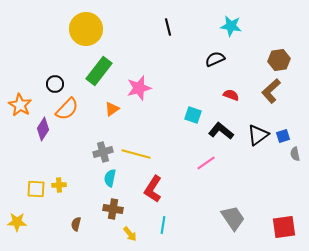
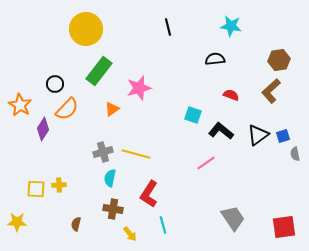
black semicircle: rotated 18 degrees clockwise
red L-shape: moved 4 px left, 5 px down
cyan line: rotated 24 degrees counterclockwise
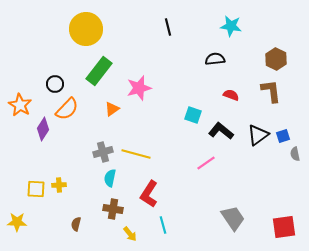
brown hexagon: moved 3 px left, 1 px up; rotated 25 degrees counterclockwise
brown L-shape: rotated 125 degrees clockwise
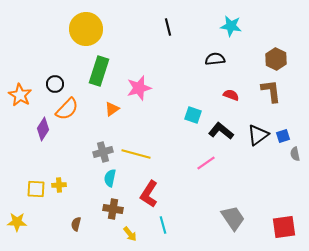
green rectangle: rotated 20 degrees counterclockwise
orange star: moved 10 px up
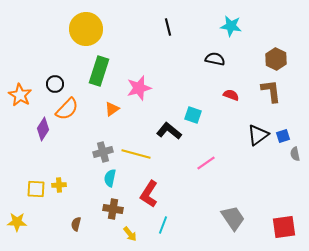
black semicircle: rotated 18 degrees clockwise
black L-shape: moved 52 px left
cyan line: rotated 36 degrees clockwise
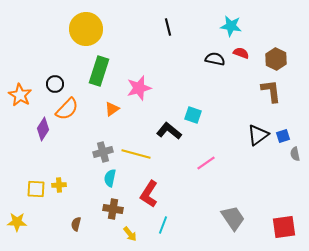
red semicircle: moved 10 px right, 42 px up
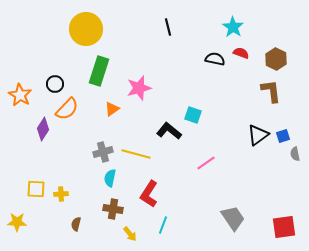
cyan star: moved 2 px right, 1 px down; rotated 25 degrees clockwise
yellow cross: moved 2 px right, 9 px down
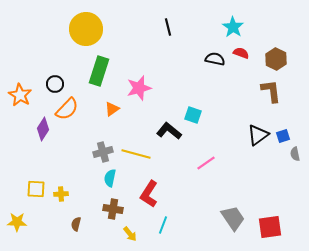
red square: moved 14 px left
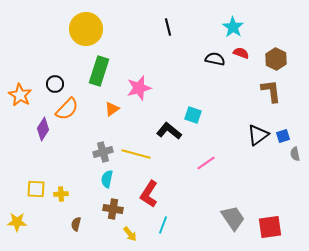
cyan semicircle: moved 3 px left, 1 px down
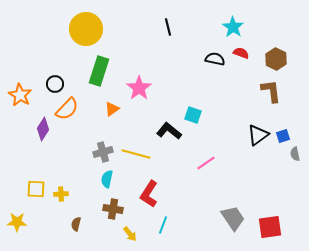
pink star: rotated 20 degrees counterclockwise
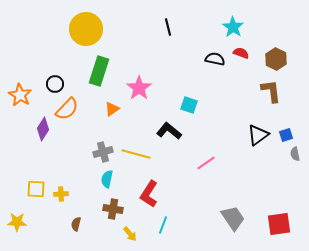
cyan square: moved 4 px left, 10 px up
blue square: moved 3 px right, 1 px up
red square: moved 9 px right, 3 px up
